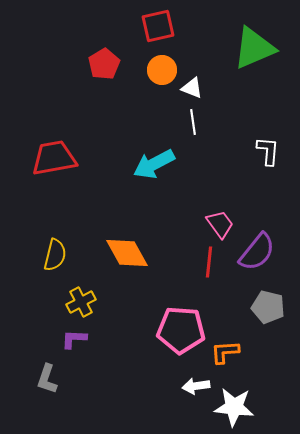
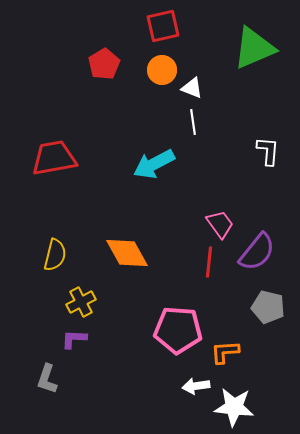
red square: moved 5 px right
pink pentagon: moved 3 px left
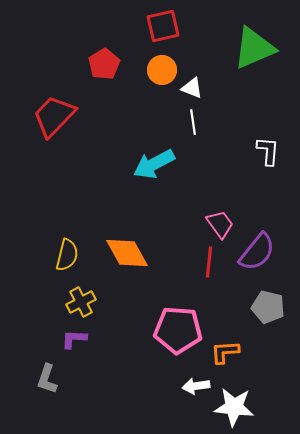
red trapezoid: moved 42 px up; rotated 36 degrees counterclockwise
yellow semicircle: moved 12 px right
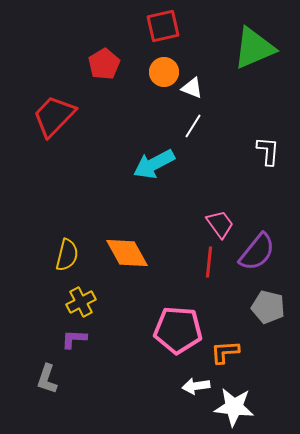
orange circle: moved 2 px right, 2 px down
white line: moved 4 px down; rotated 40 degrees clockwise
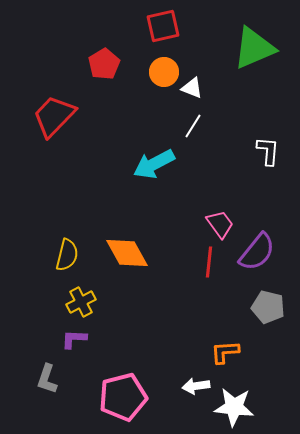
pink pentagon: moved 55 px left, 67 px down; rotated 18 degrees counterclockwise
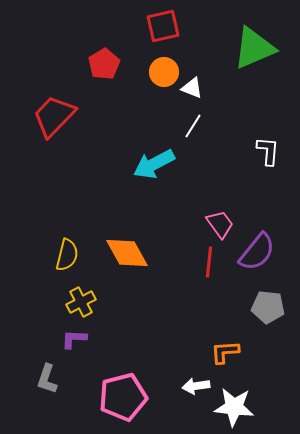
gray pentagon: rotated 8 degrees counterclockwise
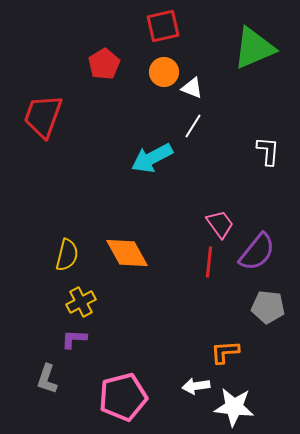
red trapezoid: moved 11 px left; rotated 24 degrees counterclockwise
cyan arrow: moved 2 px left, 6 px up
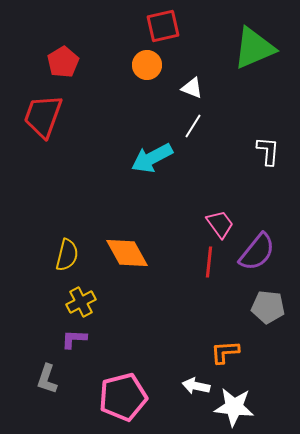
red pentagon: moved 41 px left, 2 px up
orange circle: moved 17 px left, 7 px up
white arrow: rotated 20 degrees clockwise
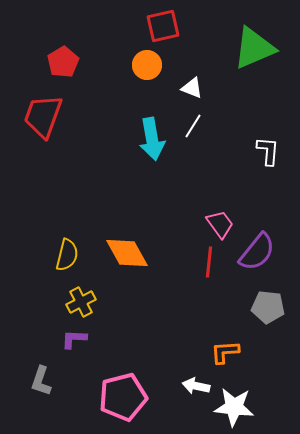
cyan arrow: moved 19 px up; rotated 72 degrees counterclockwise
gray L-shape: moved 6 px left, 2 px down
